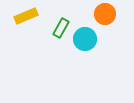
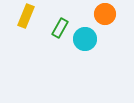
yellow rectangle: rotated 45 degrees counterclockwise
green rectangle: moved 1 px left
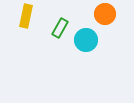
yellow rectangle: rotated 10 degrees counterclockwise
cyan circle: moved 1 px right, 1 px down
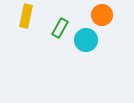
orange circle: moved 3 px left, 1 px down
